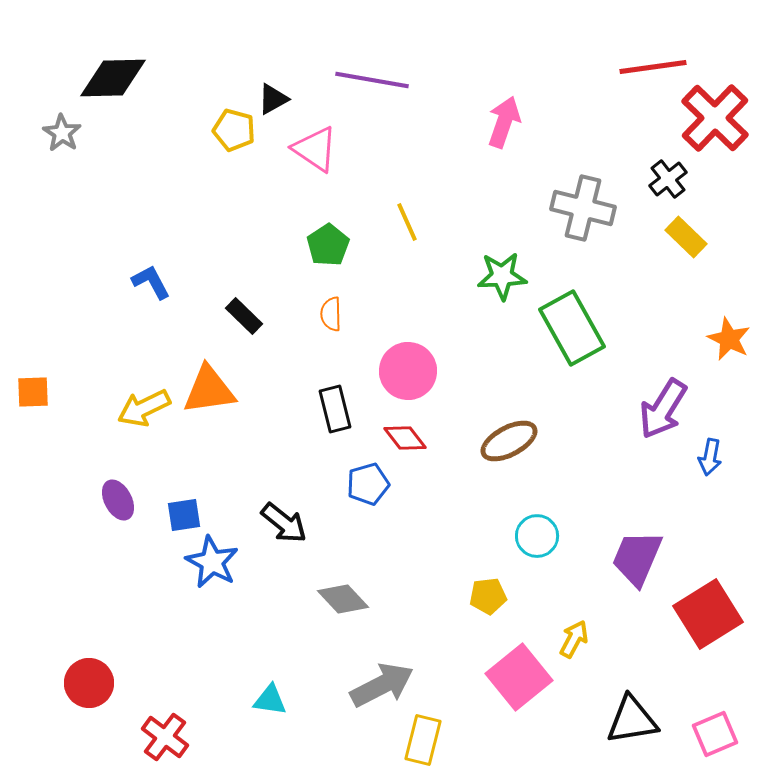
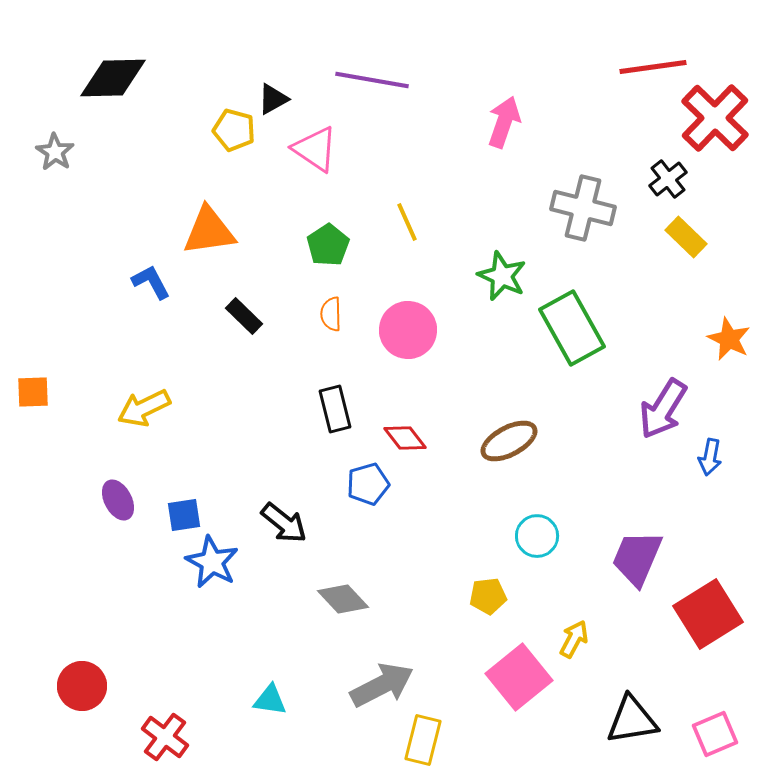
gray star at (62, 133): moved 7 px left, 19 px down
green star at (502, 276): rotated 27 degrees clockwise
pink circle at (408, 371): moved 41 px up
orange triangle at (209, 390): moved 159 px up
red circle at (89, 683): moved 7 px left, 3 px down
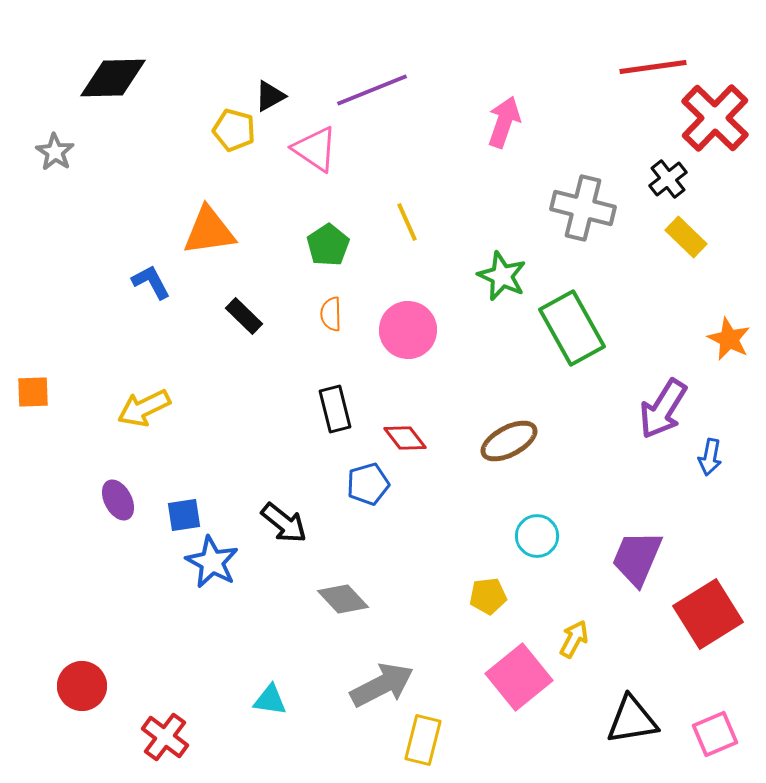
purple line at (372, 80): moved 10 px down; rotated 32 degrees counterclockwise
black triangle at (273, 99): moved 3 px left, 3 px up
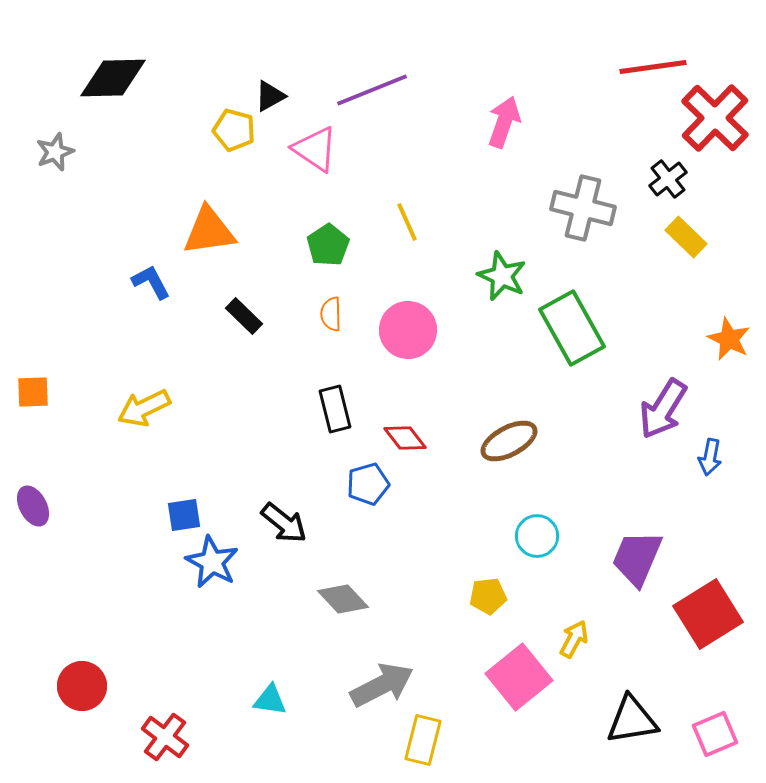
gray star at (55, 152): rotated 18 degrees clockwise
purple ellipse at (118, 500): moved 85 px left, 6 px down
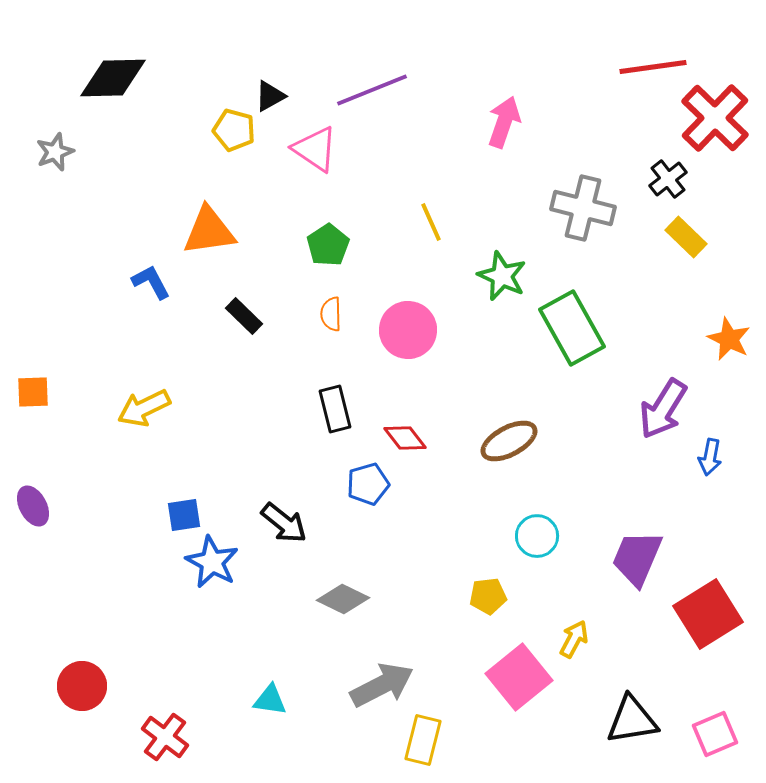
yellow line at (407, 222): moved 24 px right
gray diamond at (343, 599): rotated 21 degrees counterclockwise
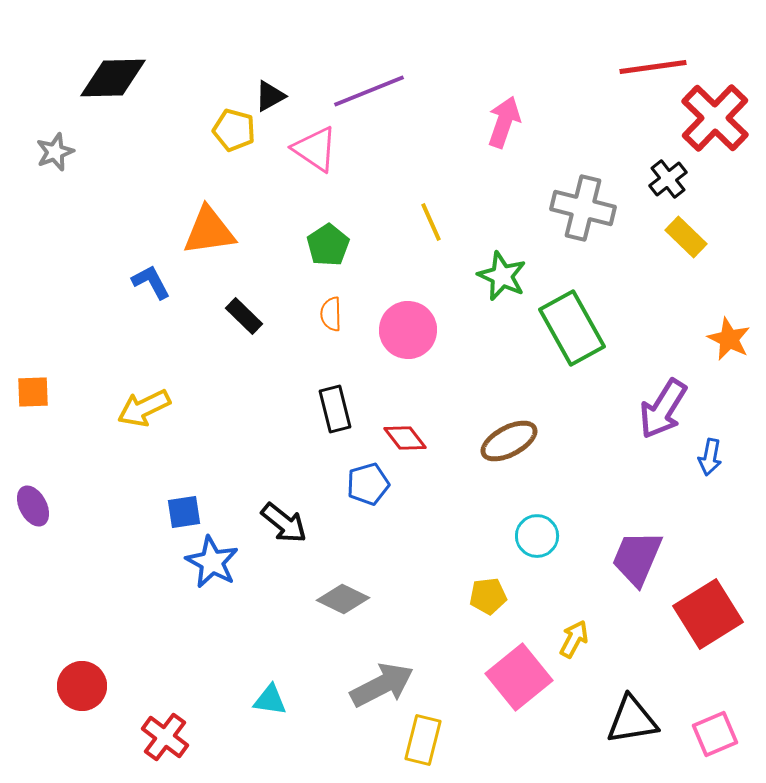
purple line at (372, 90): moved 3 px left, 1 px down
blue square at (184, 515): moved 3 px up
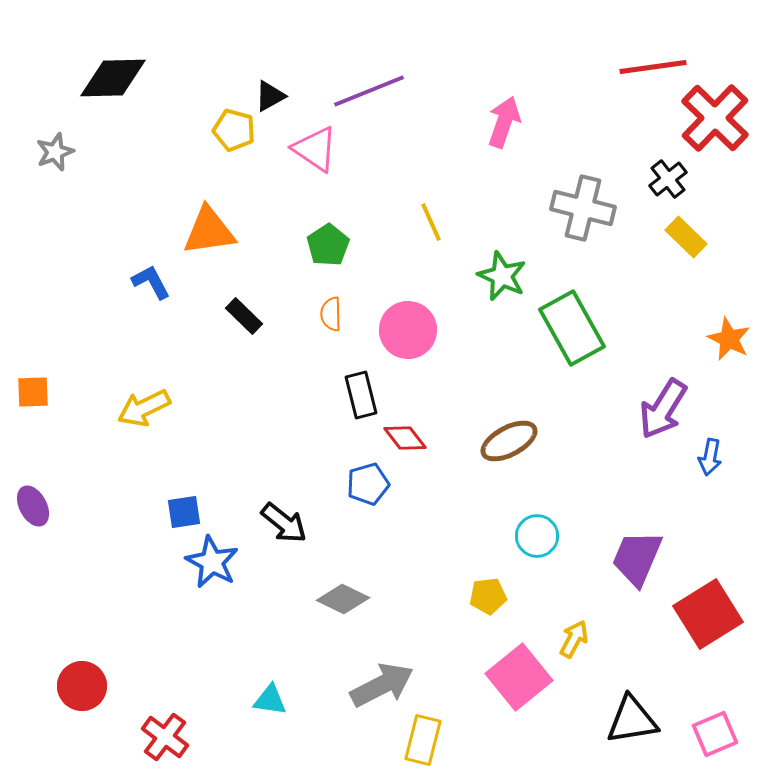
black rectangle at (335, 409): moved 26 px right, 14 px up
